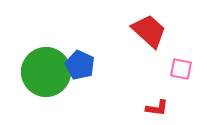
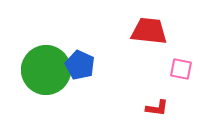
red trapezoid: rotated 36 degrees counterclockwise
green circle: moved 2 px up
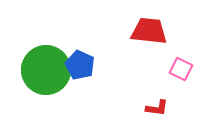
pink square: rotated 15 degrees clockwise
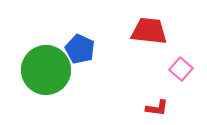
blue pentagon: moved 16 px up
pink square: rotated 15 degrees clockwise
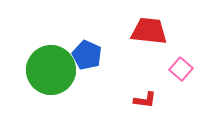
blue pentagon: moved 7 px right, 6 px down
green circle: moved 5 px right
red L-shape: moved 12 px left, 8 px up
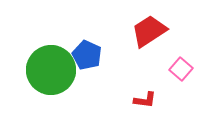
red trapezoid: rotated 39 degrees counterclockwise
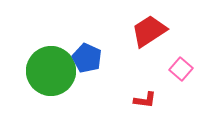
blue pentagon: moved 3 px down
green circle: moved 1 px down
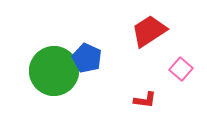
green circle: moved 3 px right
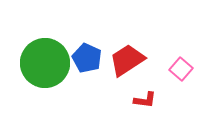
red trapezoid: moved 22 px left, 29 px down
green circle: moved 9 px left, 8 px up
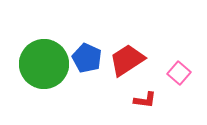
green circle: moved 1 px left, 1 px down
pink square: moved 2 px left, 4 px down
